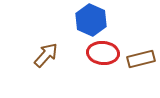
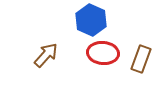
brown rectangle: rotated 56 degrees counterclockwise
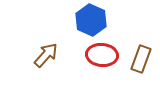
red ellipse: moved 1 px left, 2 px down
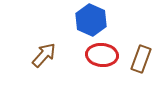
brown arrow: moved 2 px left
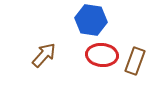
blue hexagon: rotated 16 degrees counterclockwise
brown rectangle: moved 6 px left, 2 px down
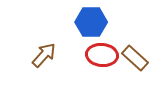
blue hexagon: moved 2 px down; rotated 8 degrees counterclockwise
brown rectangle: moved 3 px up; rotated 68 degrees counterclockwise
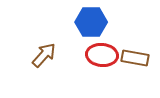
brown rectangle: rotated 32 degrees counterclockwise
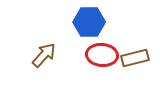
blue hexagon: moved 2 px left
brown rectangle: rotated 24 degrees counterclockwise
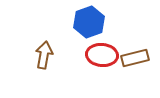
blue hexagon: rotated 20 degrees counterclockwise
brown arrow: rotated 32 degrees counterclockwise
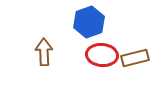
brown arrow: moved 3 px up; rotated 12 degrees counterclockwise
